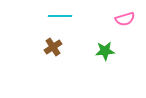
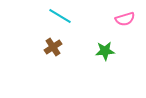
cyan line: rotated 30 degrees clockwise
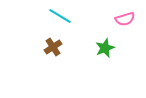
green star: moved 3 px up; rotated 18 degrees counterclockwise
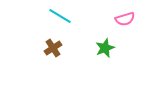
brown cross: moved 1 px down
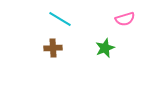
cyan line: moved 3 px down
brown cross: rotated 30 degrees clockwise
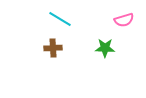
pink semicircle: moved 1 px left, 1 px down
green star: rotated 24 degrees clockwise
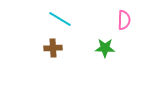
pink semicircle: rotated 72 degrees counterclockwise
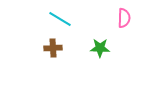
pink semicircle: moved 2 px up
green star: moved 5 px left
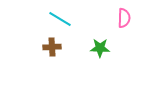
brown cross: moved 1 px left, 1 px up
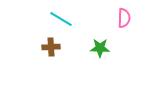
cyan line: moved 1 px right
brown cross: moved 1 px left
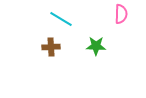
pink semicircle: moved 3 px left, 4 px up
green star: moved 4 px left, 2 px up
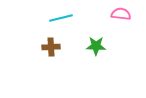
pink semicircle: rotated 84 degrees counterclockwise
cyan line: moved 1 px up; rotated 45 degrees counterclockwise
